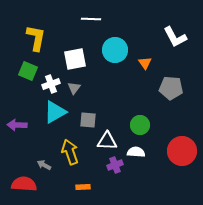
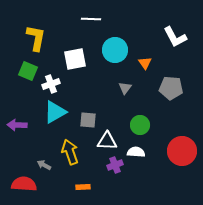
gray triangle: moved 51 px right
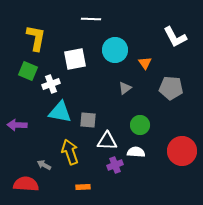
gray triangle: rotated 16 degrees clockwise
cyan triangle: moved 5 px right; rotated 40 degrees clockwise
red semicircle: moved 2 px right
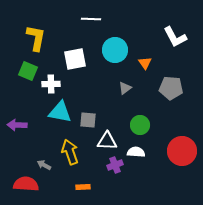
white cross: rotated 18 degrees clockwise
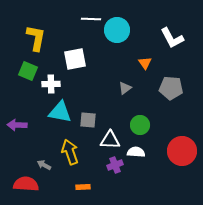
white L-shape: moved 3 px left, 1 px down
cyan circle: moved 2 px right, 20 px up
white triangle: moved 3 px right, 1 px up
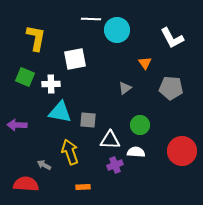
green square: moved 3 px left, 6 px down
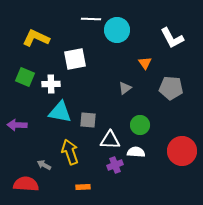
yellow L-shape: rotated 76 degrees counterclockwise
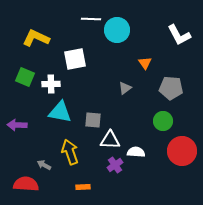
white L-shape: moved 7 px right, 3 px up
gray square: moved 5 px right
green circle: moved 23 px right, 4 px up
purple cross: rotated 14 degrees counterclockwise
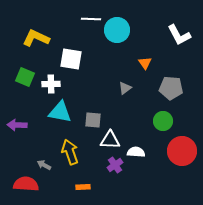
white square: moved 4 px left; rotated 20 degrees clockwise
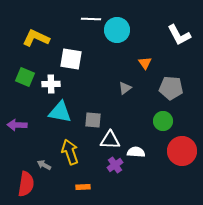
red semicircle: rotated 95 degrees clockwise
